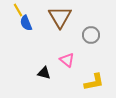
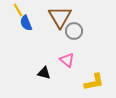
gray circle: moved 17 px left, 4 px up
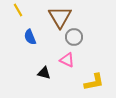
blue semicircle: moved 4 px right, 14 px down
gray circle: moved 6 px down
pink triangle: rotated 14 degrees counterclockwise
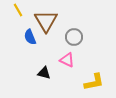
brown triangle: moved 14 px left, 4 px down
